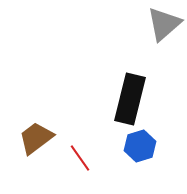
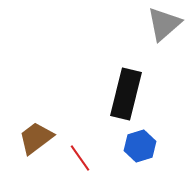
black rectangle: moved 4 px left, 5 px up
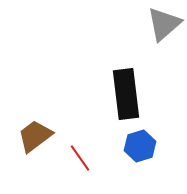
black rectangle: rotated 21 degrees counterclockwise
brown trapezoid: moved 1 px left, 2 px up
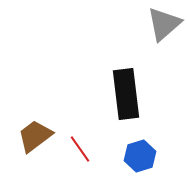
blue hexagon: moved 10 px down
red line: moved 9 px up
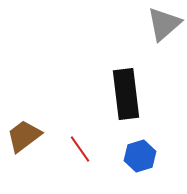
brown trapezoid: moved 11 px left
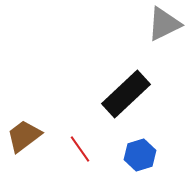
gray triangle: rotated 15 degrees clockwise
black rectangle: rotated 54 degrees clockwise
blue hexagon: moved 1 px up
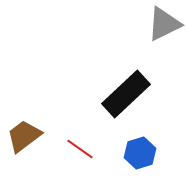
red line: rotated 20 degrees counterclockwise
blue hexagon: moved 2 px up
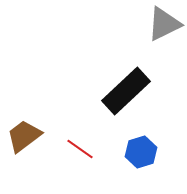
black rectangle: moved 3 px up
blue hexagon: moved 1 px right, 1 px up
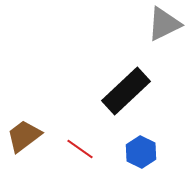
blue hexagon: rotated 16 degrees counterclockwise
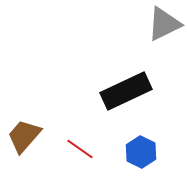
black rectangle: rotated 18 degrees clockwise
brown trapezoid: rotated 12 degrees counterclockwise
